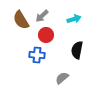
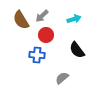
black semicircle: rotated 48 degrees counterclockwise
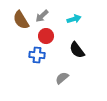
red circle: moved 1 px down
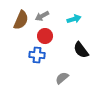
gray arrow: rotated 16 degrees clockwise
brown semicircle: rotated 126 degrees counterclockwise
red circle: moved 1 px left
black semicircle: moved 4 px right
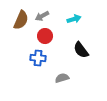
blue cross: moved 1 px right, 3 px down
gray semicircle: rotated 24 degrees clockwise
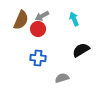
cyan arrow: rotated 96 degrees counterclockwise
red circle: moved 7 px left, 7 px up
black semicircle: rotated 96 degrees clockwise
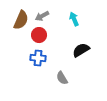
red circle: moved 1 px right, 6 px down
gray semicircle: rotated 104 degrees counterclockwise
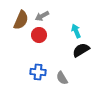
cyan arrow: moved 2 px right, 12 px down
blue cross: moved 14 px down
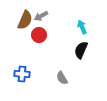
gray arrow: moved 1 px left
brown semicircle: moved 4 px right
cyan arrow: moved 6 px right, 4 px up
black semicircle: rotated 36 degrees counterclockwise
blue cross: moved 16 px left, 2 px down
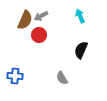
cyan arrow: moved 2 px left, 11 px up
blue cross: moved 7 px left, 2 px down
